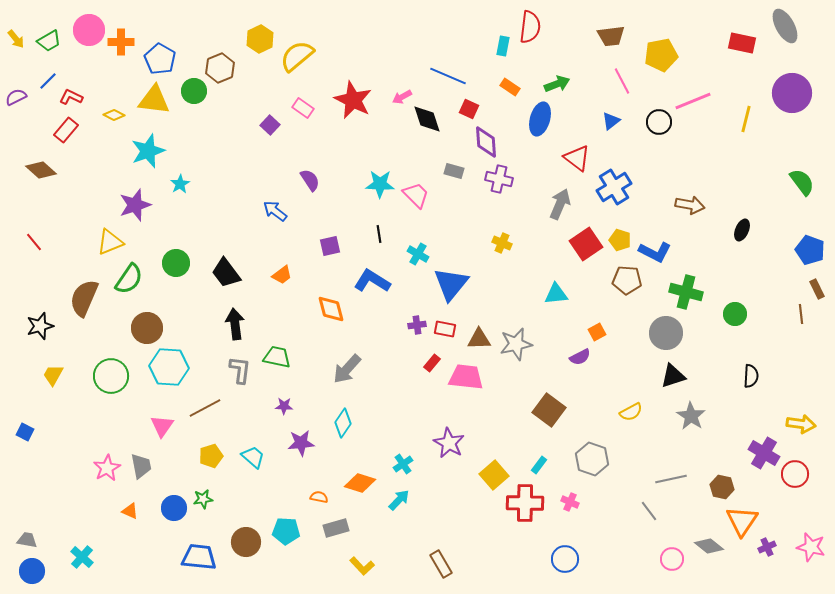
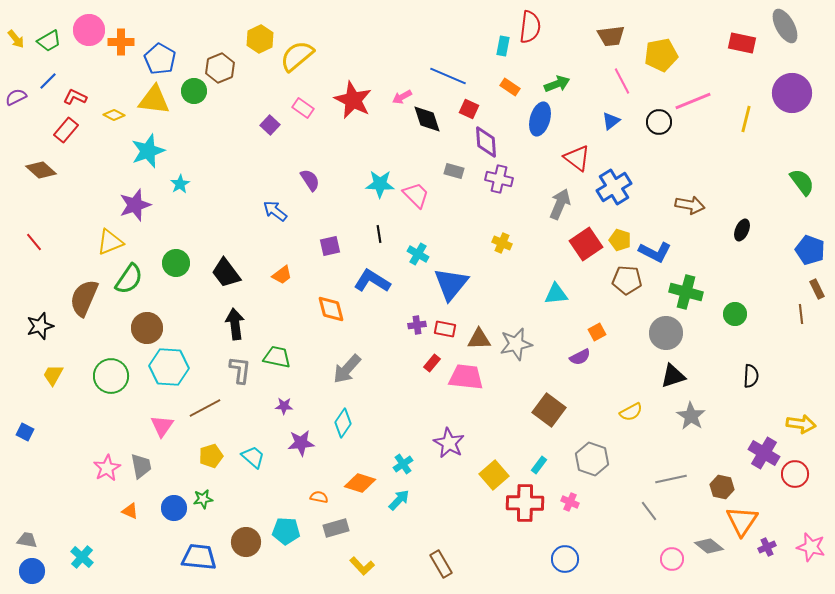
red L-shape at (71, 97): moved 4 px right
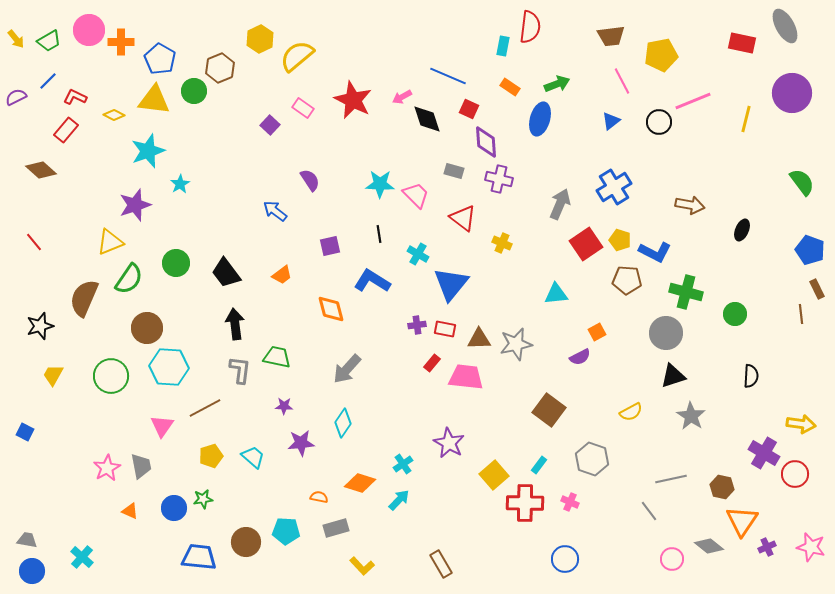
red triangle at (577, 158): moved 114 px left, 60 px down
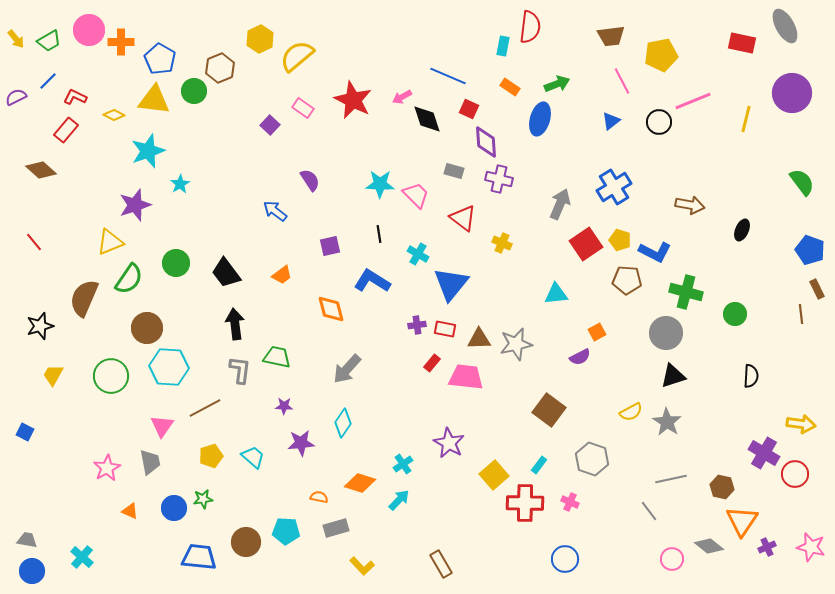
gray star at (691, 416): moved 24 px left, 6 px down
gray trapezoid at (141, 466): moved 9 px right, 4 px up
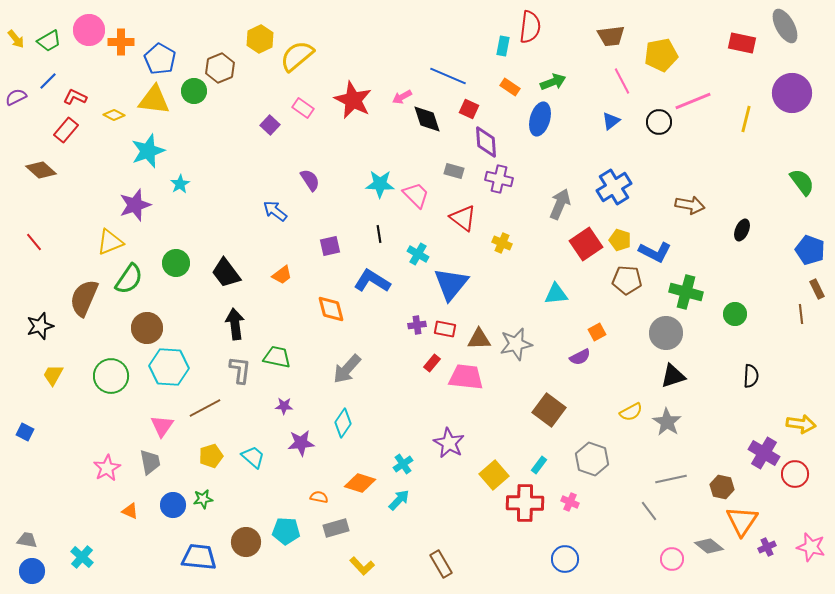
green arrow at (557, 84): moved 4 px left, 2 px up
blue circle at (174, 508): moved 1 px left, 3 px up
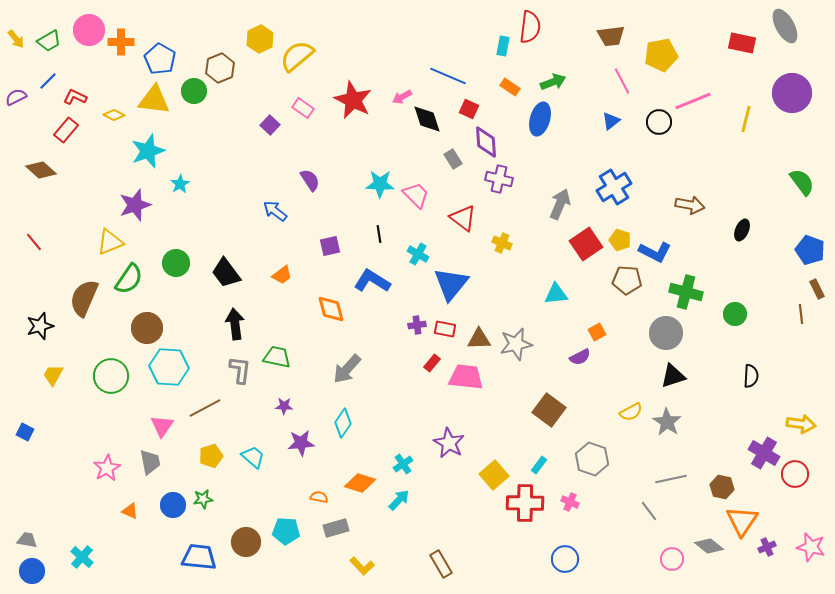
gray rectangle at (454, 171): moved 1 px left, 12 px up; rotated 42 degrees clockwise
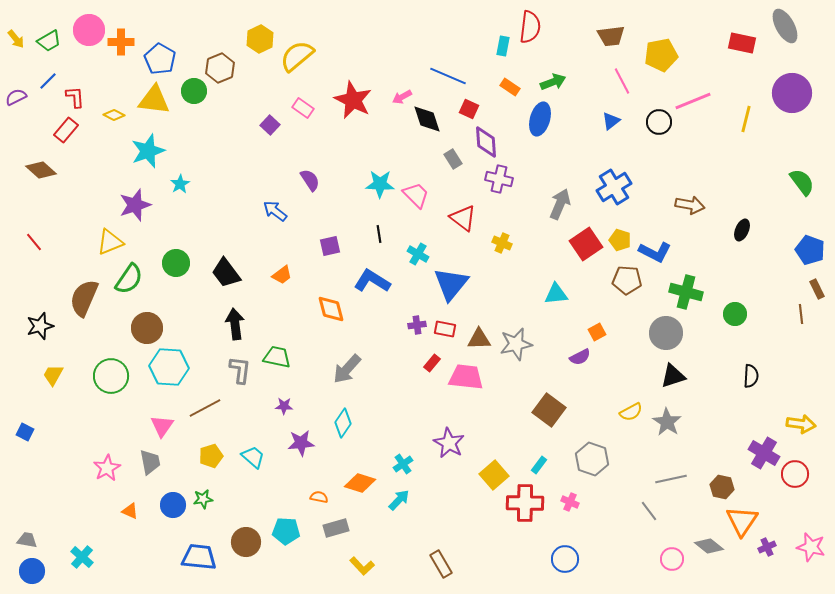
red L-shape at (75, 97): rotated 60 degrees clockwise
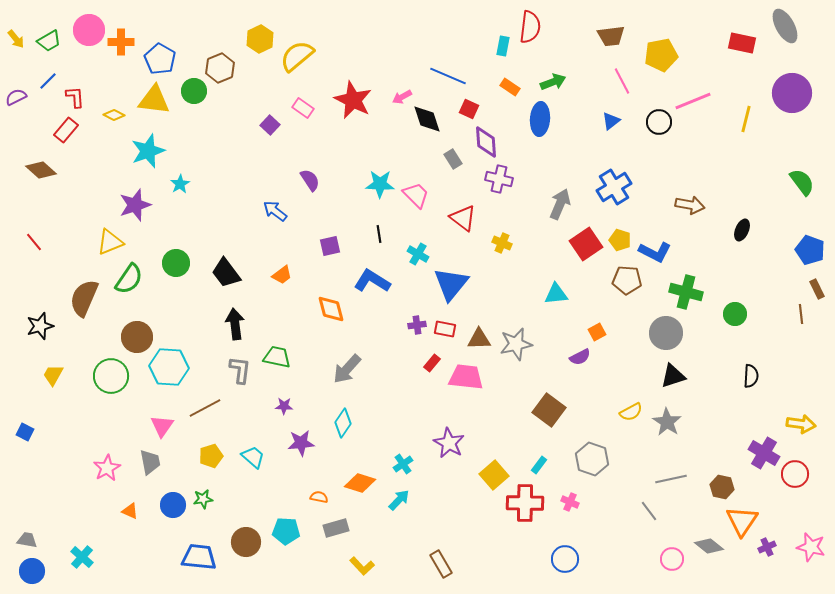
blue ellipse at (540, 119): rotated 12 degrees counterclockwise
brown circle at (147, 328): moved 10 px left, 9 px down
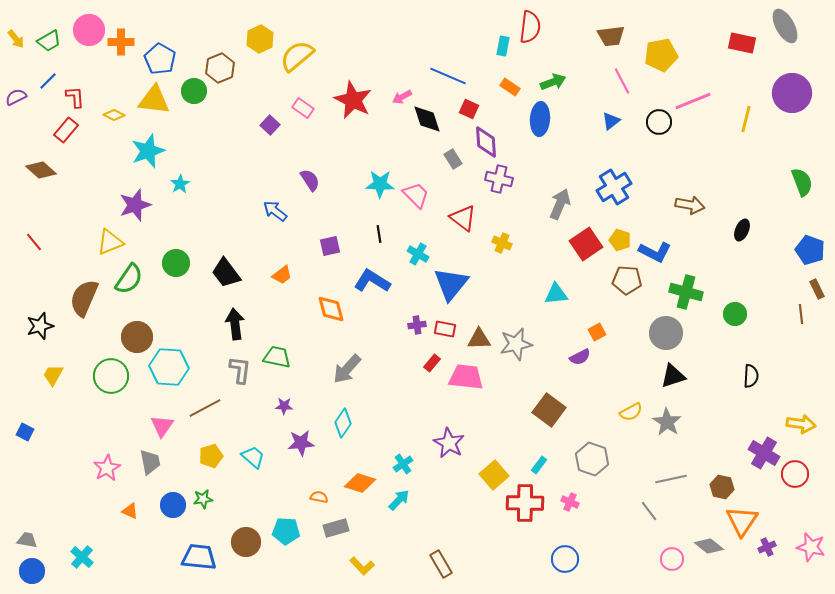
green semicircle at (802, 182): rotated 16 degrees clockwise
